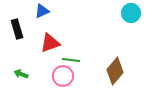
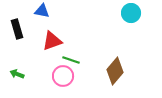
blue triangle: rotated 35 degrees clockwise
red triangle: moved 2 px right, 2 px up
green line: rotated 12 degrees clockwise
green arrow: moved 4 px left
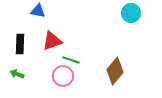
blue triangle: moved 4 px left
black rectangle: moved 3 px right, 15 px down; rotated 18 degrees clockwise
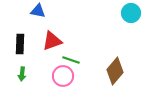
green arrow: moved 5 px right; rotated 104 degrees counterclockwise
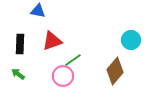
cyan circle: moved 27 px down
green line: moved 2 px right; rotated 54 degrees counterclockwise
green arrow: moved 4 px left; rotated 120 degrees clockwise
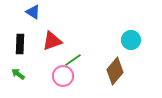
blue triangle: moved 5 px left, 1 px down; rotated 21 degrees clockwise
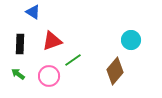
pink circle: moved 14 px left
